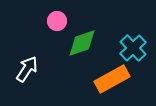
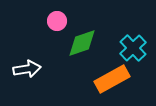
white arrow: rotated 48 degrees clockwise
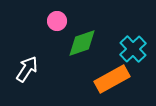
cyan cross: moved 1 px down
white arrow: rotated 48 degrees counterclockwise
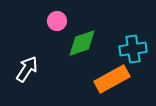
cyan cross: rotated 36 degrees clockwise
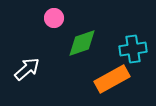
pink circle: moved 3 px left, 3 px up
white arrow: rotated 16 degrees clockwise
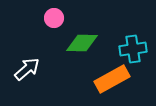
green diamond: rotated 20 degrees clockwise
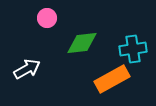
pink circle: moved 7 px left
green diamond: rotated 8 degrees counterclockwise
white arrow: rotated 12 degrees clockwise
